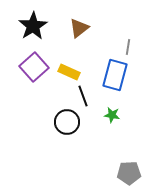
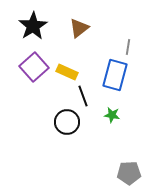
yellow rectangle: moved 2 px left
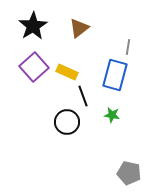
gray pentagon: rotated 15 degrees clockwise
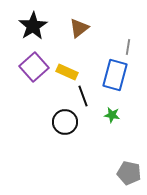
black circle: moved 2 px left
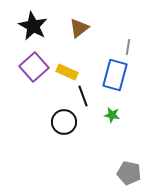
black star: rotated 12 degrees counterclockwise
black circle: moved 1 px left
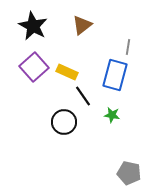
brown triangle: moved 3 px right, 3 px up
black line: rotated 15 degrees counterclockwise
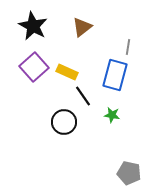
brown triangle: moved 2 px down
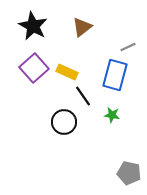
gray line: rotated 56 degrees clockwise
purple square: moved 1 px down
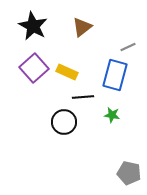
black line: moved 1 px down; rotated 60 degrees counterclockwise
